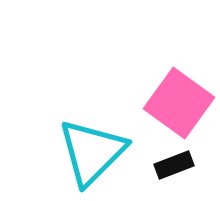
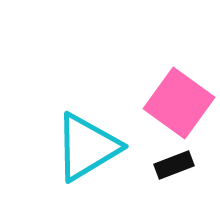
cyan triangle: moved 5 px left, 5 px up; rotated 14 degrees clockwise
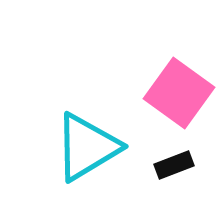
pink square: moved 10 px up
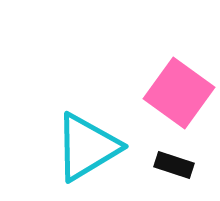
black rectangle: rotated 39 degrees clockwise
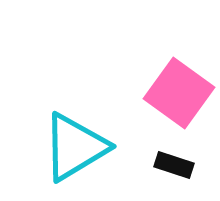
cyan triangle: moved 12 px left
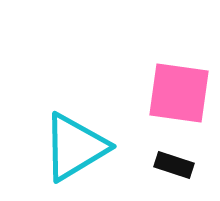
pink square: rotated 28 degrees counterclockwise
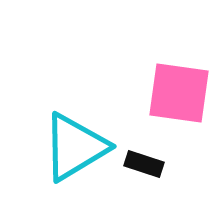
black rectangle: moved 30 px left, 1 px up
